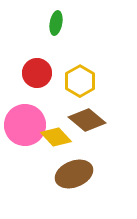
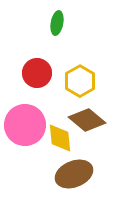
green ellipse: moved 1 px right
yellow diamond: moved 4 px right, 1 px down; rotated 36 degrees clockwise
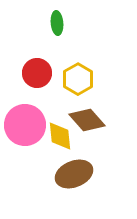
green ellipse: rotated 15 degrees counterclockwise
yellow hexagon: moved 2 px left, 2 px up
brown diamond: rotated 9 degrees clockwise
yellow diamond: moved 2 px up
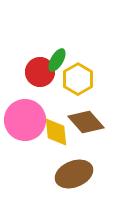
green ellipse: moved 37 px down; rotated 35 degrees clockwise
red circle: moved 3 px right, 1 px up
brown diamond: moved 1 px left, 2 px down
pink circle: moved 5 px up
yellow diamond: moved 4 px left, 4 px up
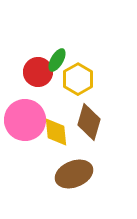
red circle: moved 2 px left
brown diamond: moved 3 px right; rotated 57 degrees clockwise
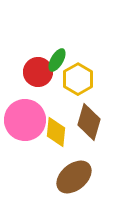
yellow diamond: rotated 12 degrees clockwise
brown ellipse: moved 3 px down; rotated 18 degrees counterclockwise
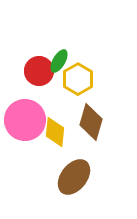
green ellipse: moved 2 px right, 1 px down
red circle: moved 1 px right, 1 px up
brown diamond: moved 2 px right
yellow diamond: moved 1 px left
brown ellipse: rotated 12 degrees counterclockwise
